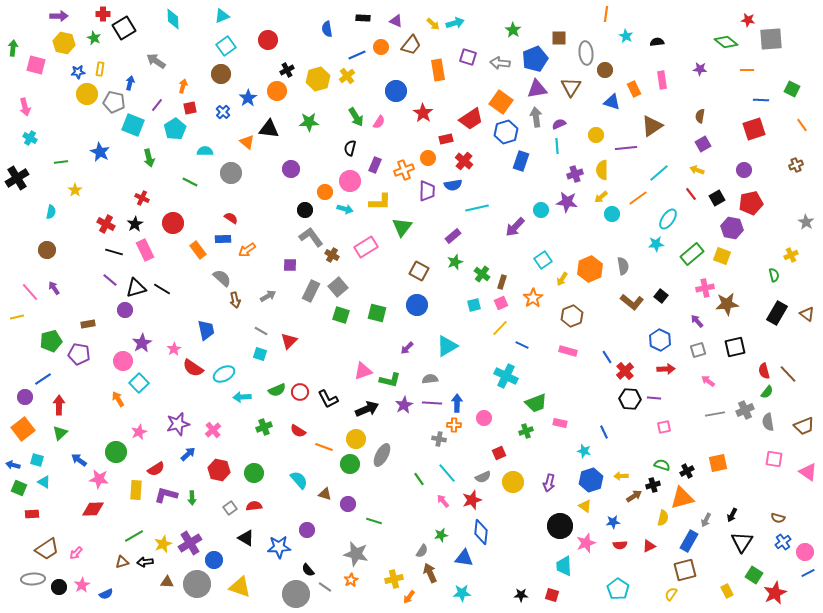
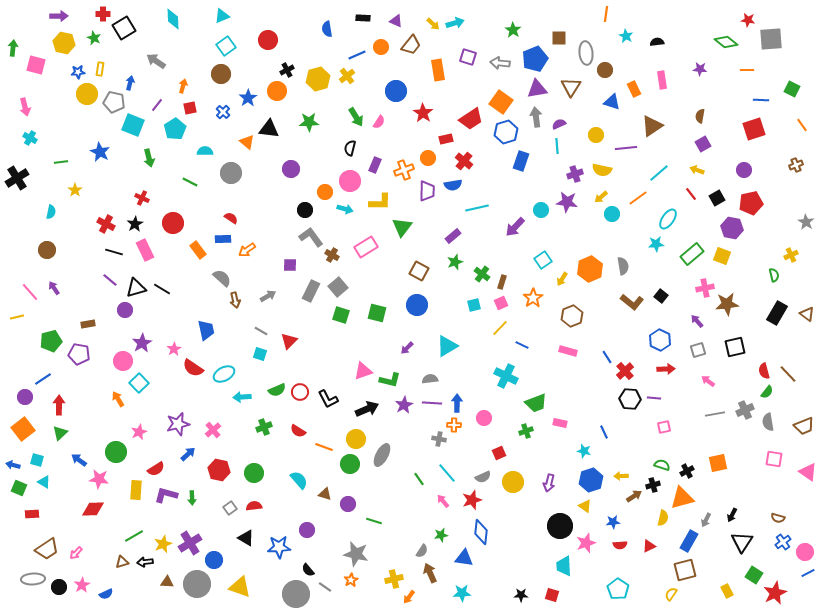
yellow semicircle at (602, 170): rotated 78 degrees counterclockwise
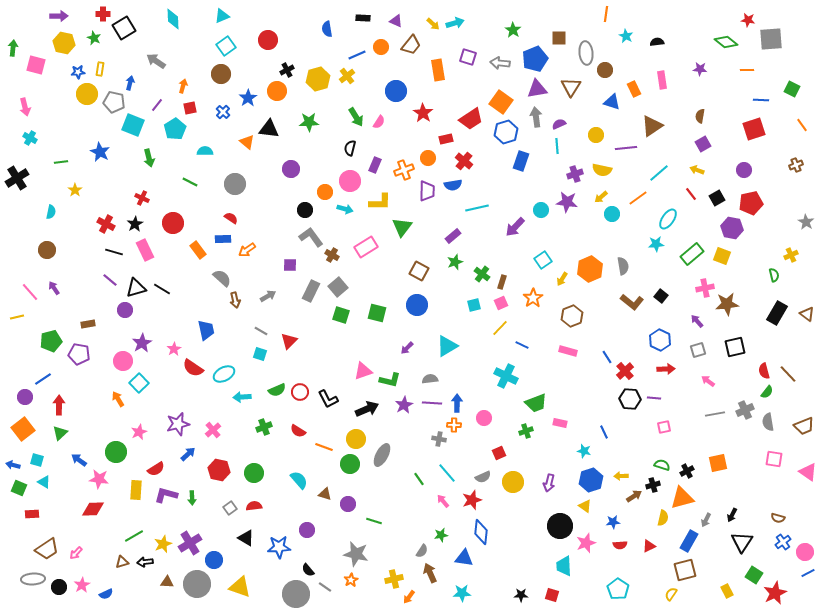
gray circle at (231, 173): moved 4 px right, 11 px down
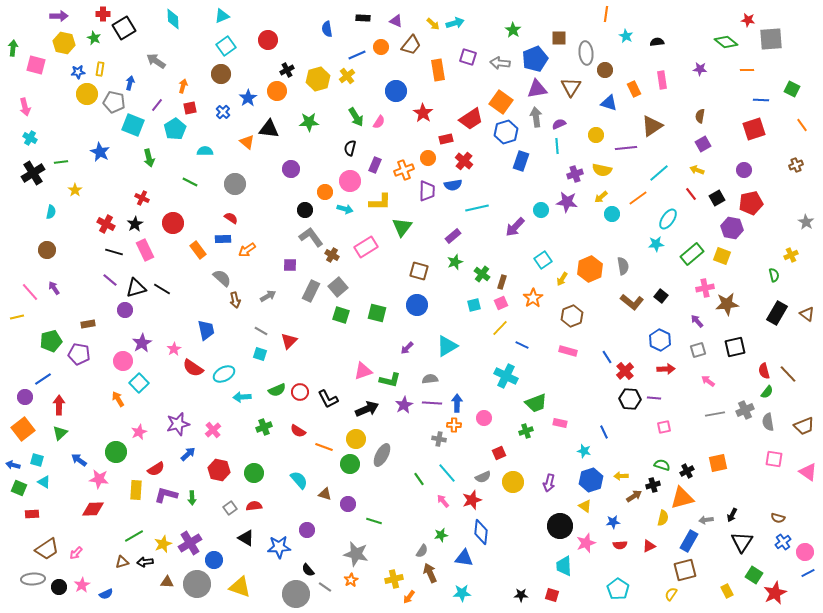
blue triangle at (612, 102): moved 3 px left, 1 px down
black cross at (17, 178): moved 16 px right, 5 px up
brown square at (419, 271): rotated 12 degrees counterclockwise
gray arrow at (706, 520): rotated 56 degrees clockwise
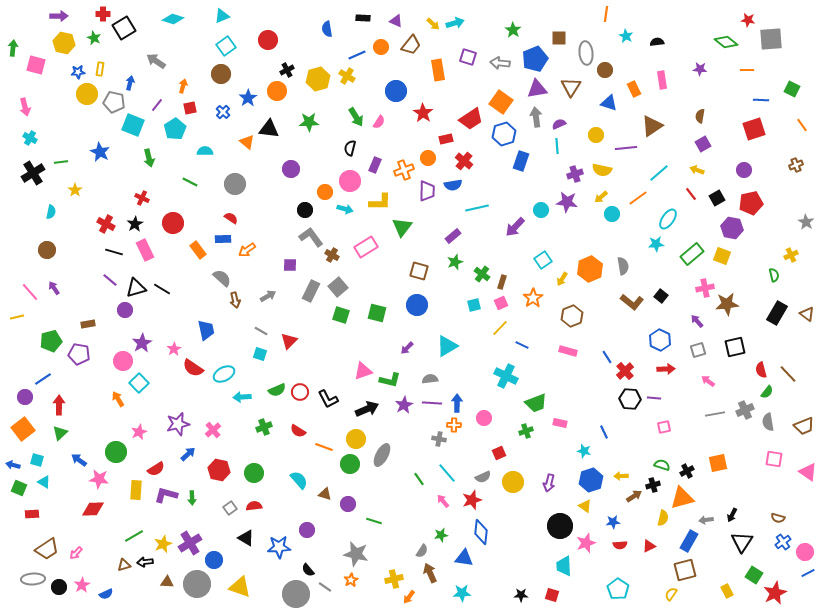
cyan diamond at (173, 19): rotated 70 degrees counterclockwise
yellow cross at (347, 76): rotated 21 degrees counterclockwise
blue hexagon at (506, 132): moved 2 px left, 2 px down
red semicircle at (764, 371): moved 3 px left, 1 px up
brown triangle at (122, 562): moved 2 px right, 3 px down
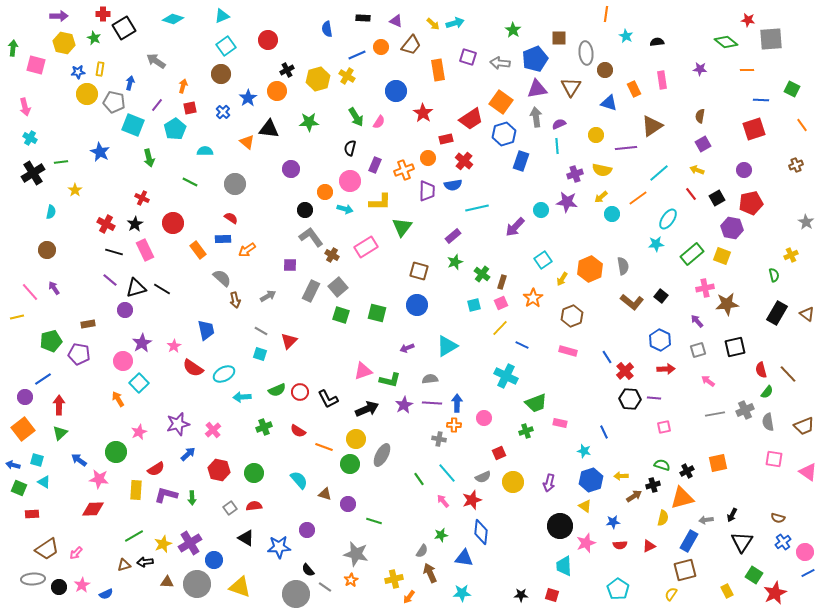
purple arrow at (407, 348): rotated 24 degrees clockwise
pink star at (174, 349): moved 3 px up
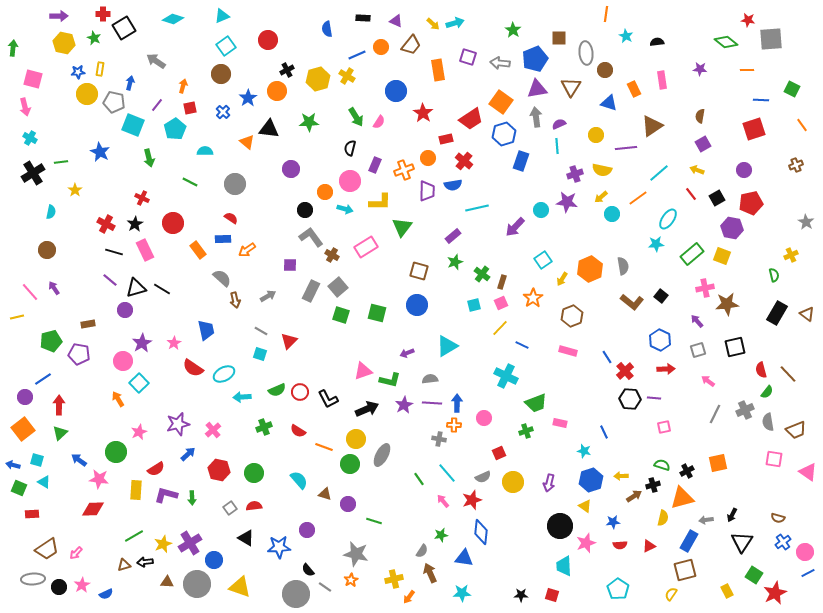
pink square at (36, 65): moved 3 px left, 14 px down
pink star at (174, 346): moved 3 px up
purple arrow at (407, 348): moved 5 px down
gray line at (715, 414): rotated 54 degrees counterclockwise
brown trapezoid at (804, 426): moved 8 px left, 4 px down
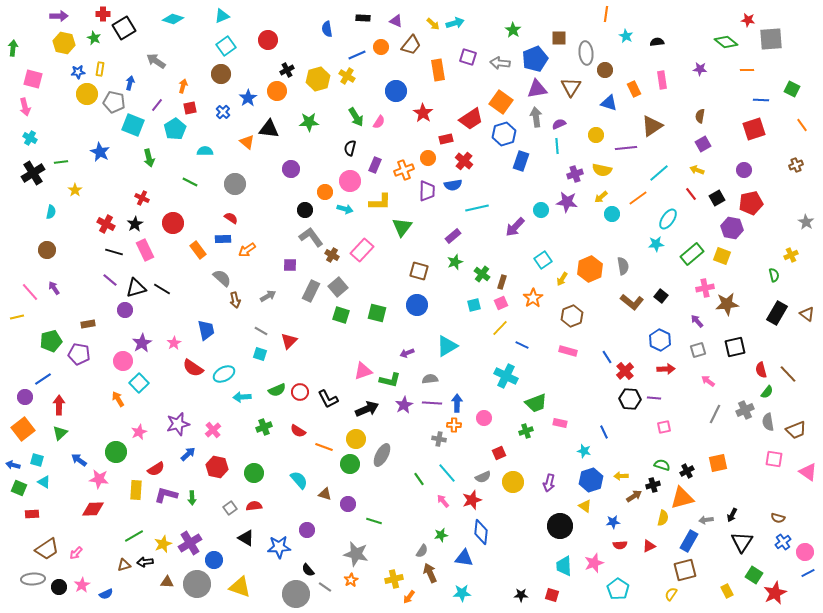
pink rectangle at (366, 247): moved 4 px left, 3 px down; rotated 15 degrees counterclockwise
red hexagon at (219, 470): moved 2 px left, 3 px up
pink star at (586, 543): moved 8 px right, 20 px down
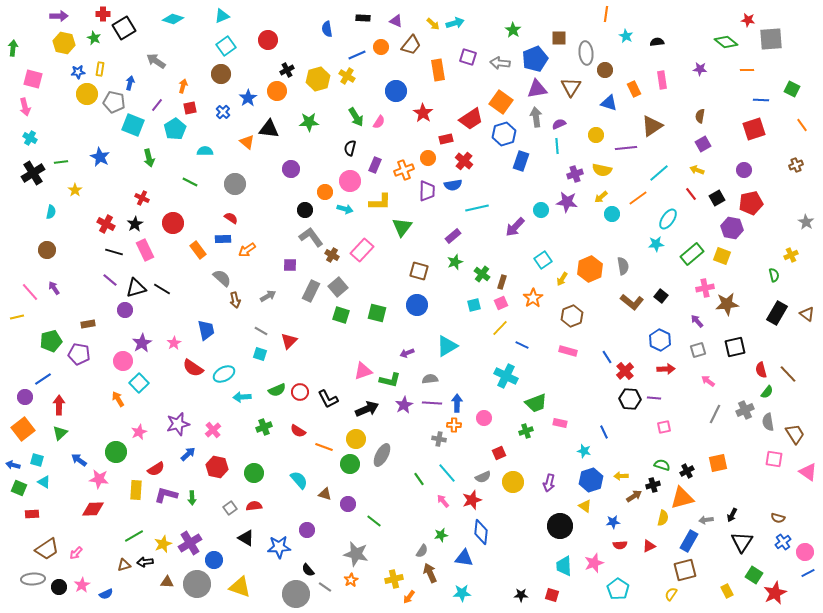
blue star at (100, 152): moved 5 px down
brown trapezoid at (796, 430): moved 1 px left, 4 px down; rotated 100 degrees counterclockwise
green line at (374, 521): rotated 21 degrees clockwise
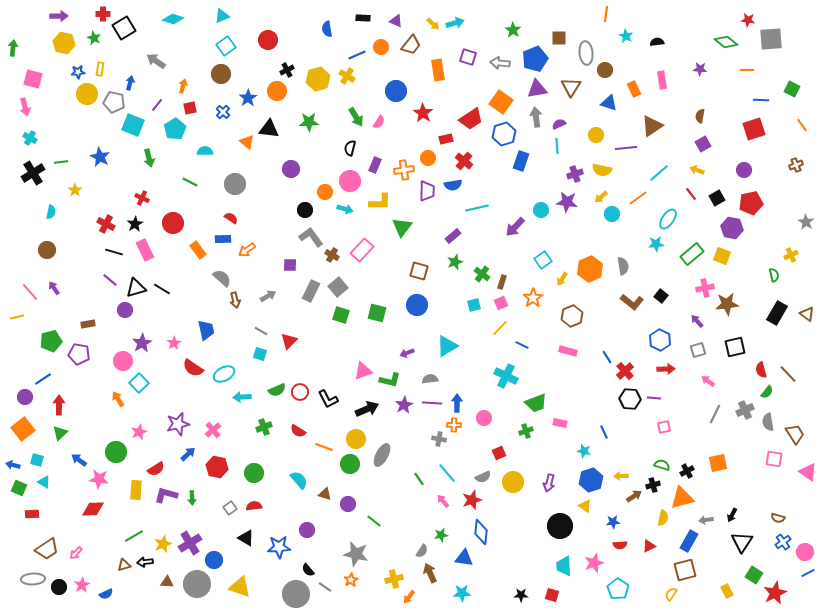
orange cross at (404, 170): rotated 12 degrees clockwise
